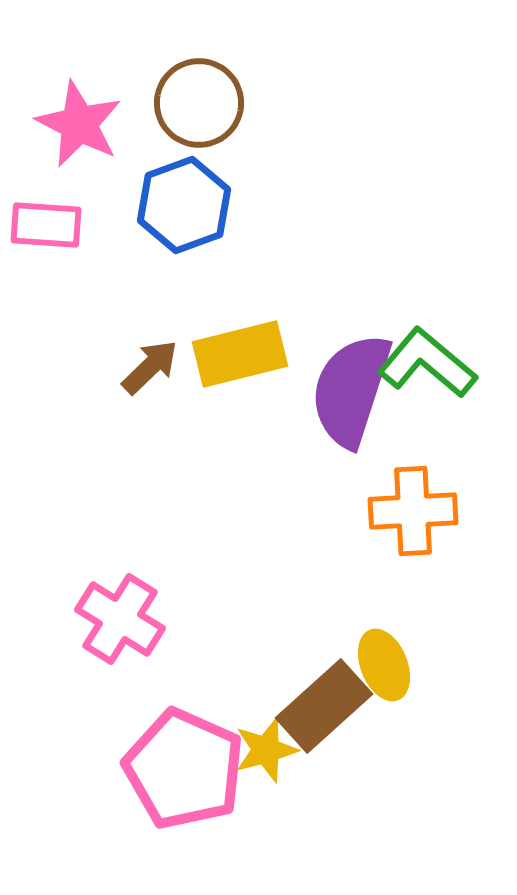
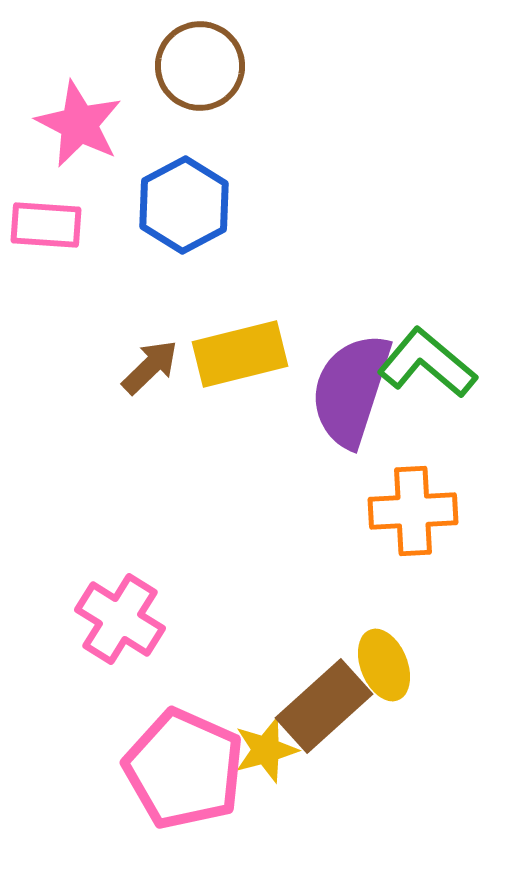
brown circle: moved 1 px right, 37 px up
blue hexagon: rotated 8 degrees counterclockwise
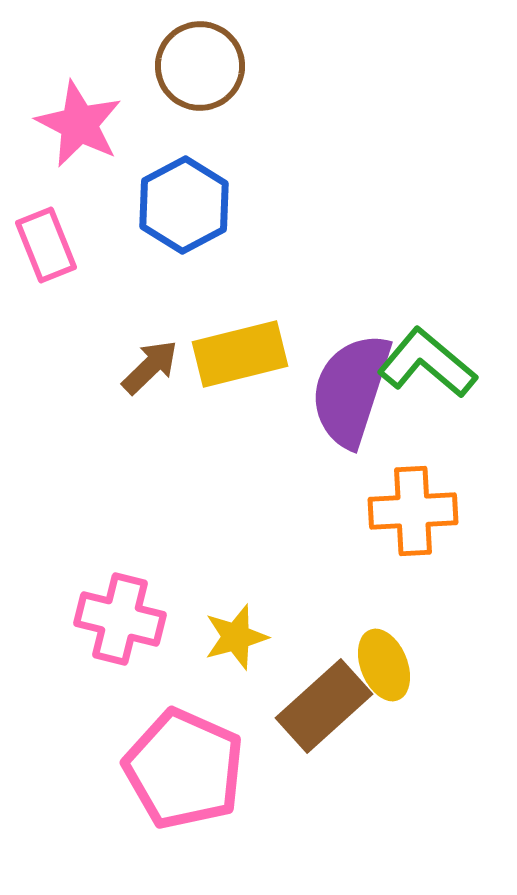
pink rectangle: moved 20 px down; rotated 64 degrees clockwise
pink cross: rotated 18 degrees counterclockwise
yellow star: moved 30 px left, 113 px up
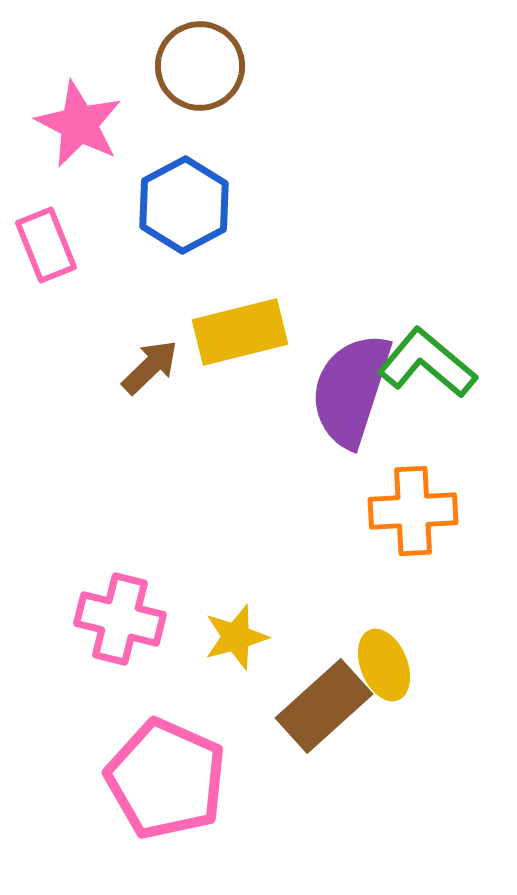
yellow rectangle: moved 22 px up
pink pentagon: moved 18 px left, 10 px down
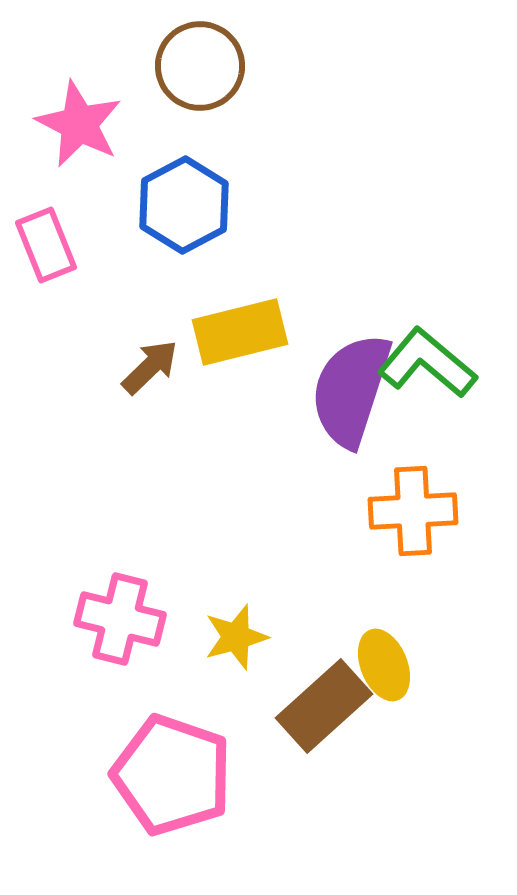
pink pentagon: moved 6 px right, 4 px up; rotated 5 degrees counterclockwise
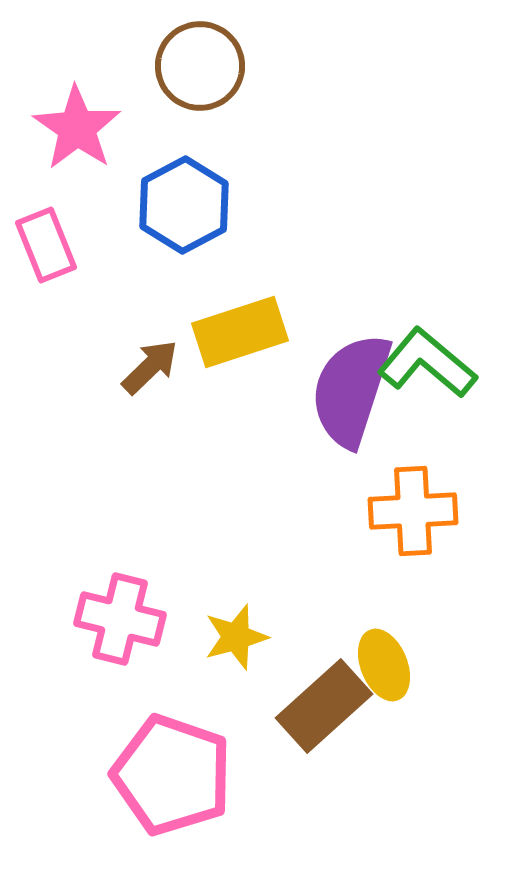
pink star: moved 2 px left, 4 px down; rotated 8 degrees clockwise
yellow rectangle: rotated 4 degrees counterclockwise
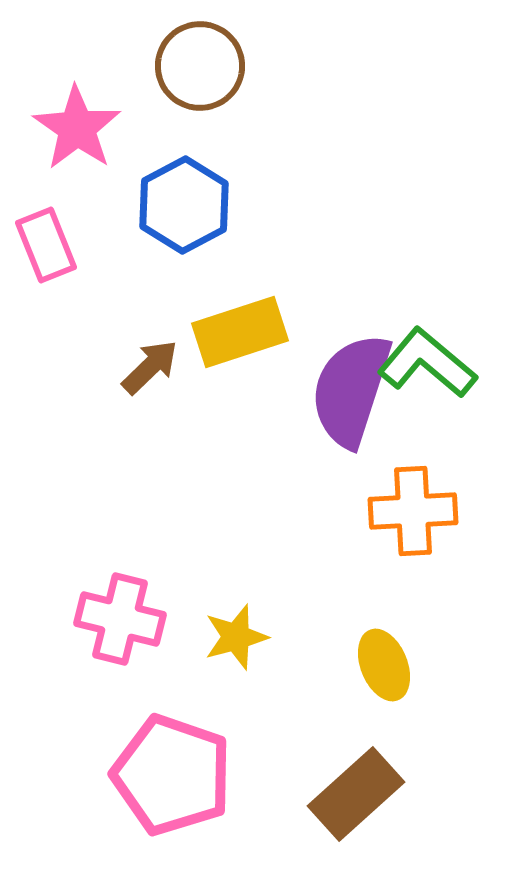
brown rectangle: moved 32 px right, 88 px down
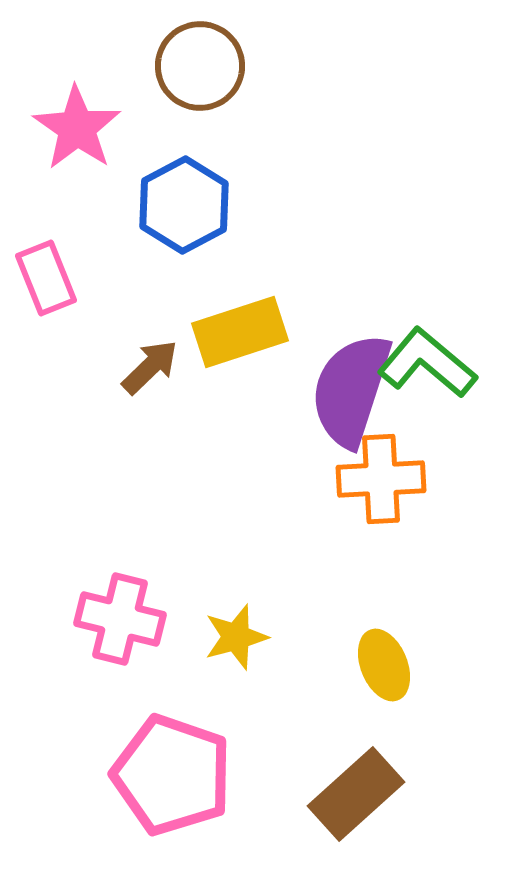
pink rectangle: moved 33 px down
orange cross: moved 32 px left, 32 px up
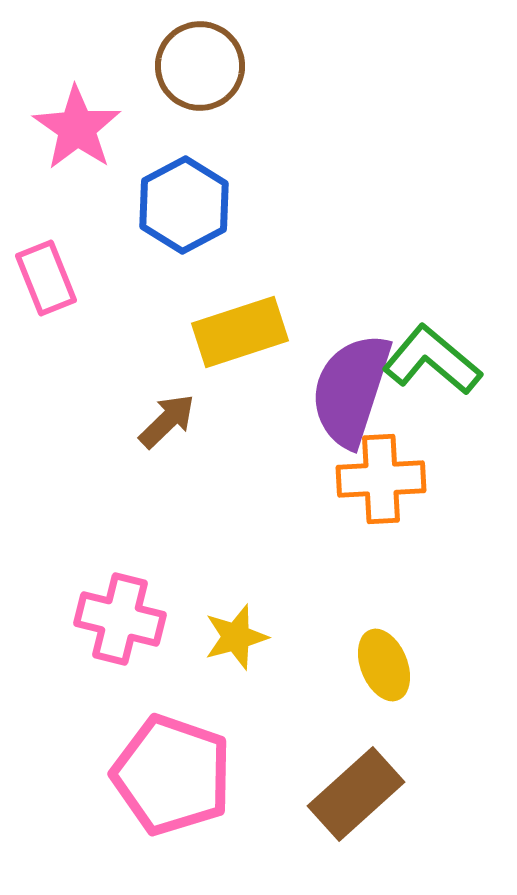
green L-shape: moved 5 px right, 3 px up
brown arrow: moved 17 px right, 54 px down
